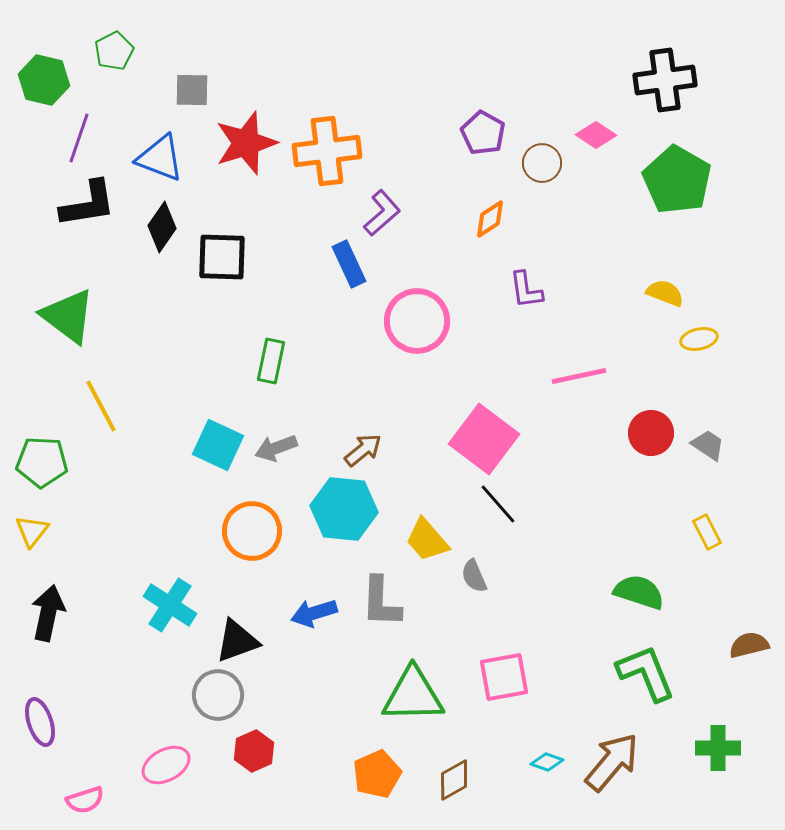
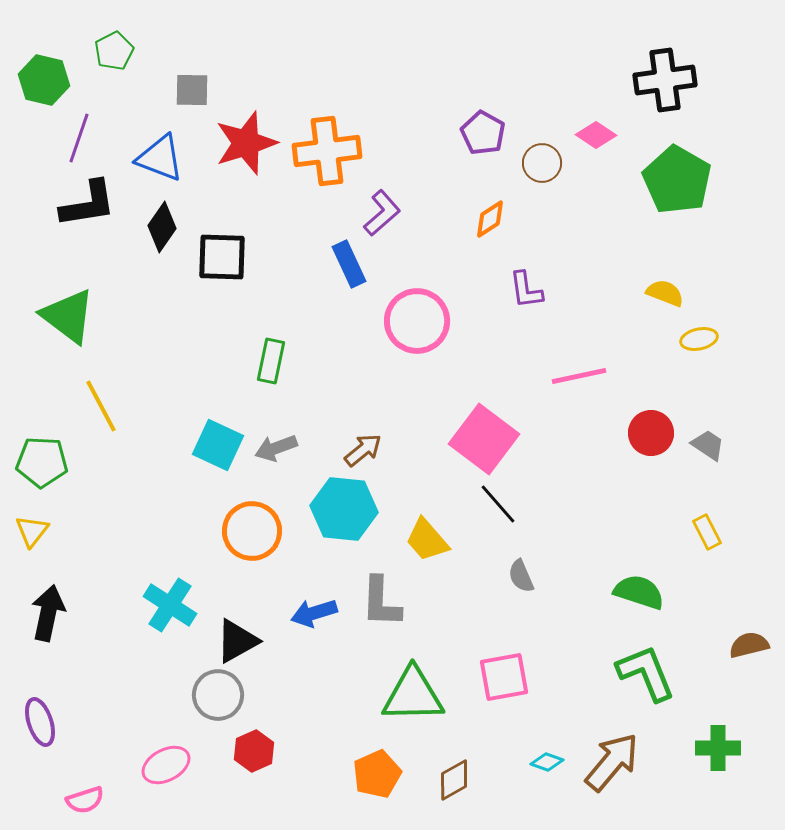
gray semicircle at (474, 576): moved 47 px right
black triangle at (237, 641): rotated 9 degrees counterclockwise
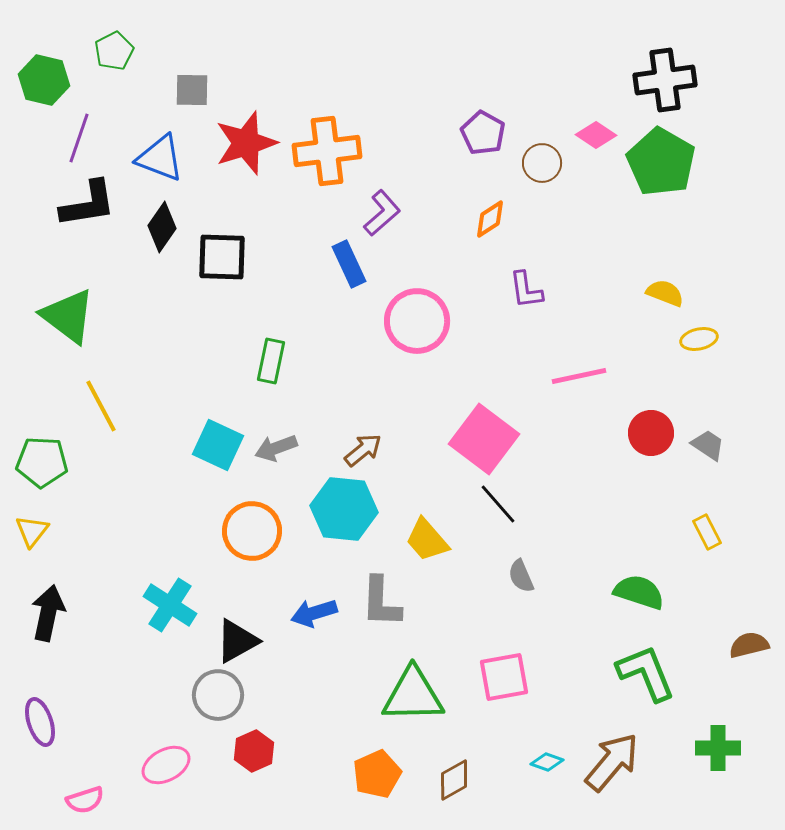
green pentagon at (677, 180): moved 16 px left, 18 px up
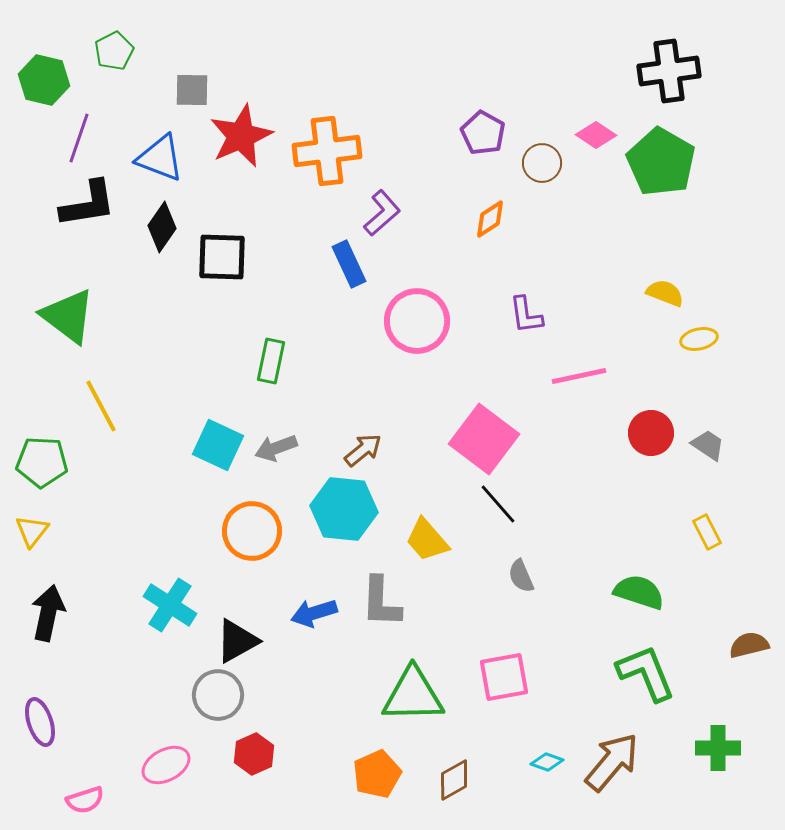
black cross at (665, 80): moved 4 px right, 9 px up
red star at (246, 143): moved 5 px left, 7 px up; rotated 6 degrees counterclockwise
purple L-shape at (526, 290): moved 25 px down
red hexagon at (254, 751): moved 3 px down
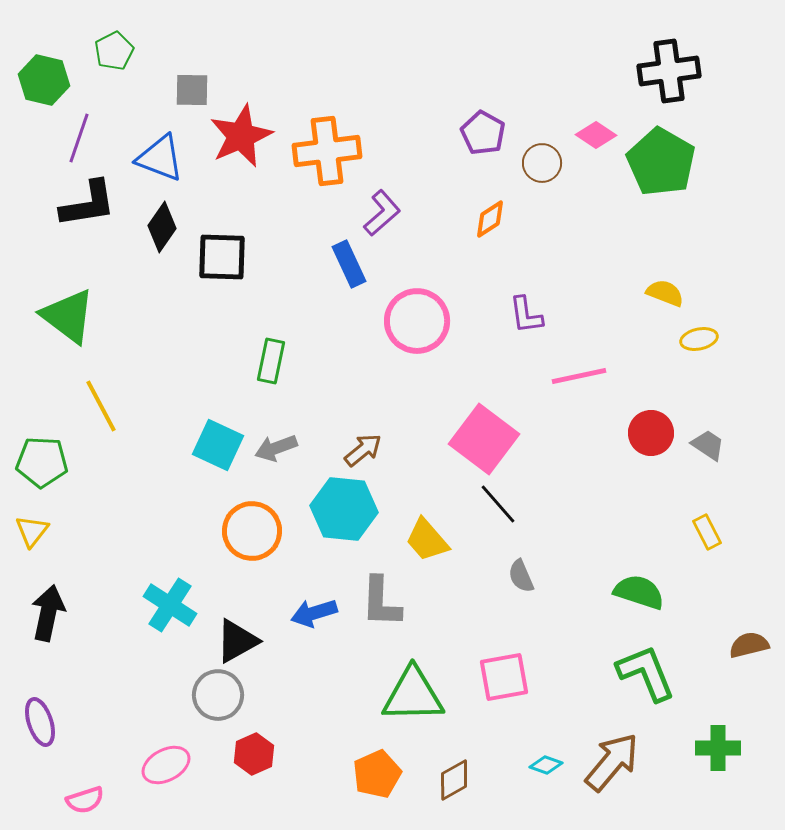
cyan diamond at (547, 762): moved 1 px left, 3 px down
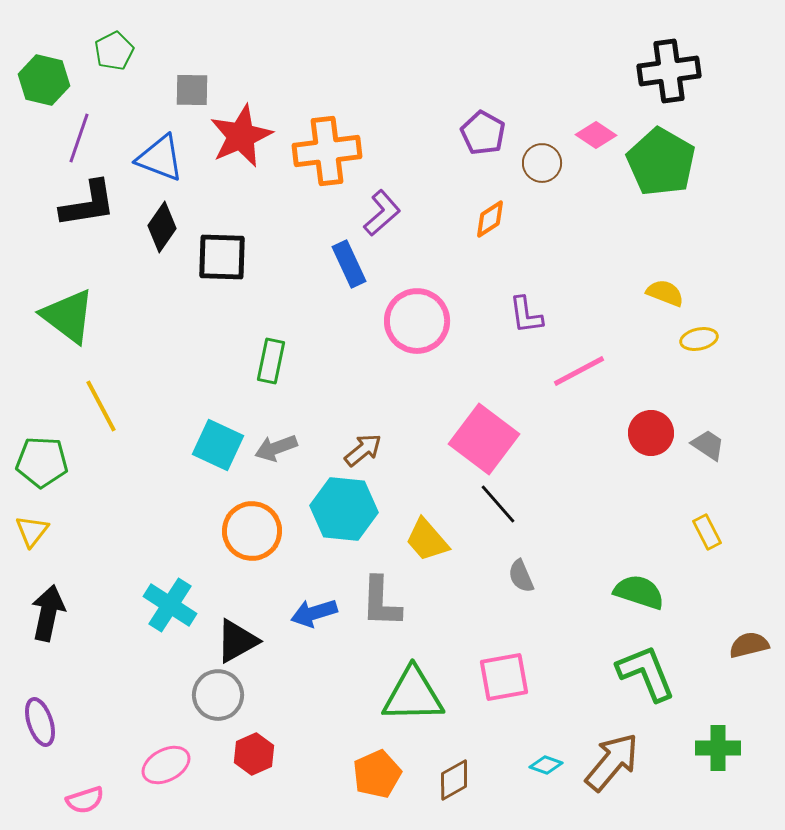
pink line at (579, 376): moved 5 px up; rotated 16 degrees counterclockwise
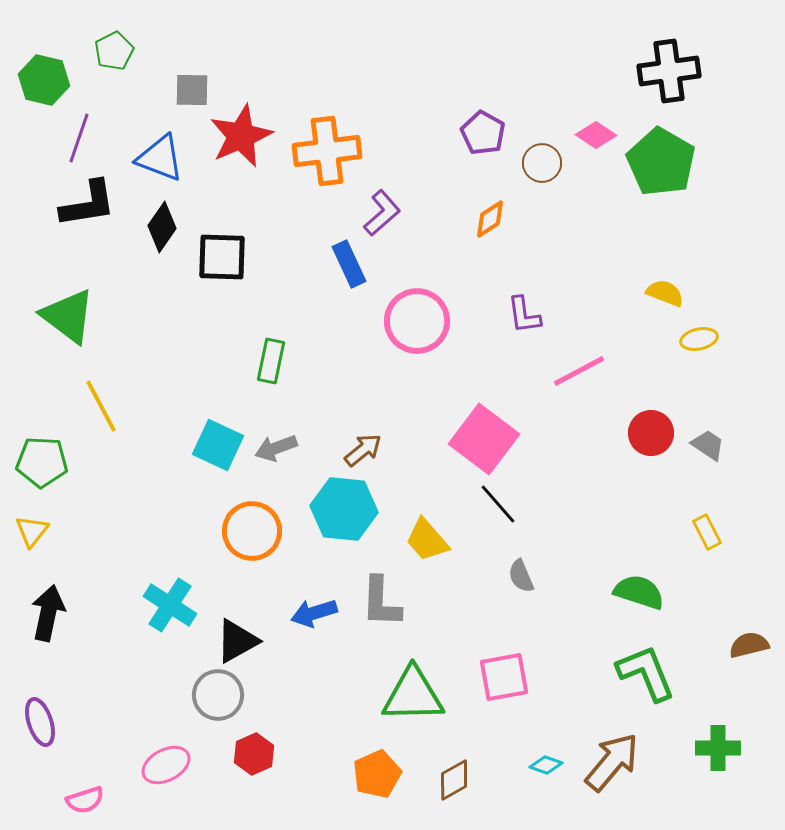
purple L-shape at (526, 315): moved 2 px left
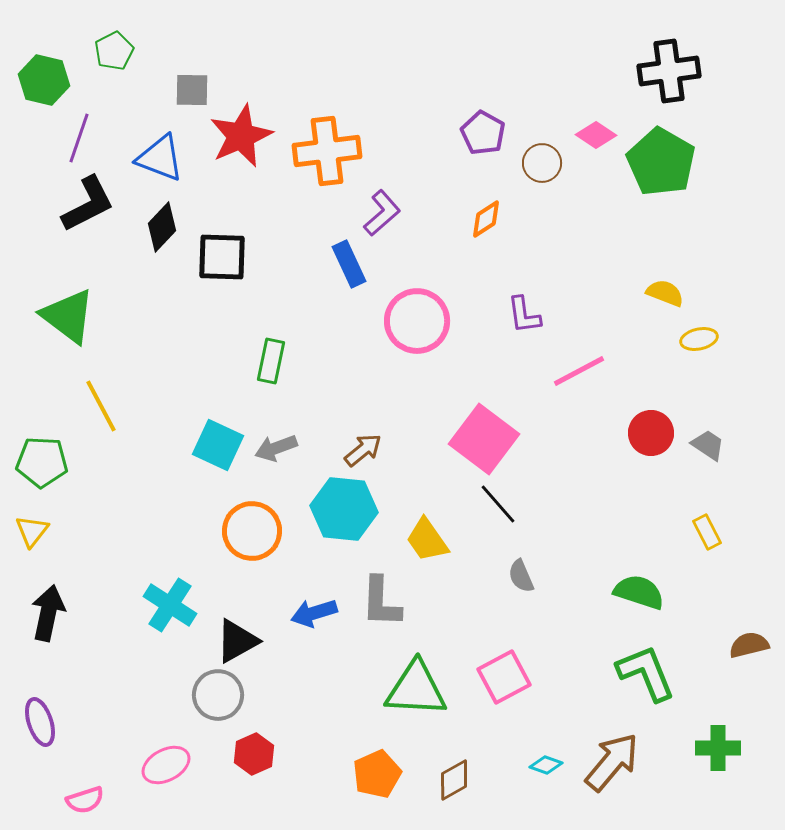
black L-shape at (88, 204): rotated 18 degrees counterclockwise
orange diamond at (490, 219): moved 4 px left
black diamond at (162, 227): rotated 9 degrees clockwise
yellow trapezoid at (427, 540): rotated 6 degrees clockwise
pink square at (504, 677): rotated 18 degrees counterclockwise
green triangle at (413, 695): moved 3 px right, 6 px up; rotated 4 degrees clockwise
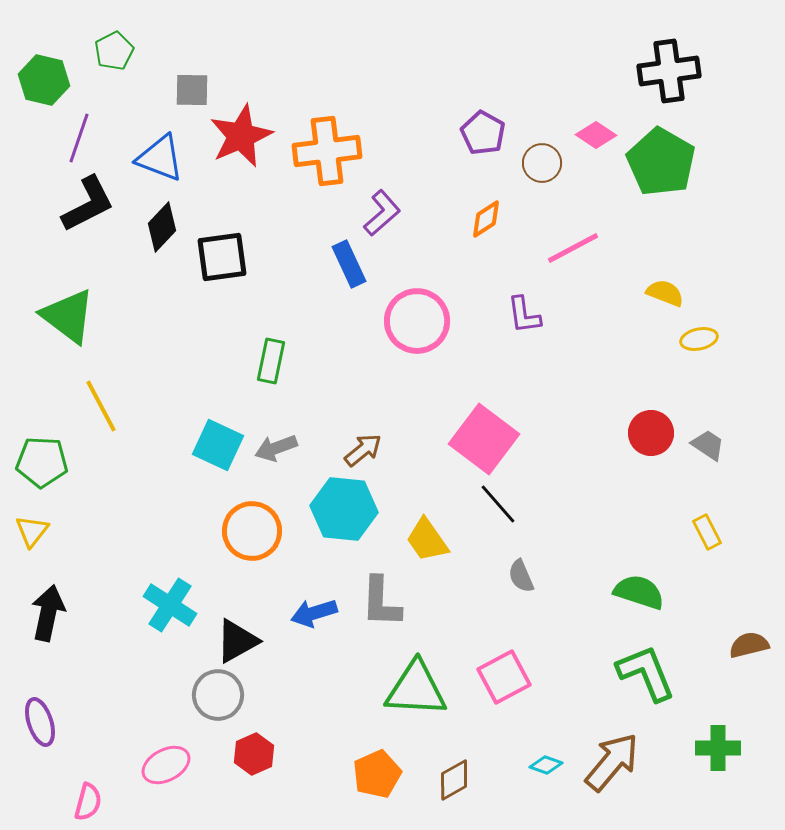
black square at (222, 257): rotated 10 degrees counterclockwise
pink line at (579, 371): moved 6 px left, 123 px up
pink semicircle at (85, 800): moved 3 px right, 2 px down; rotated 57 degrees counterclockwise
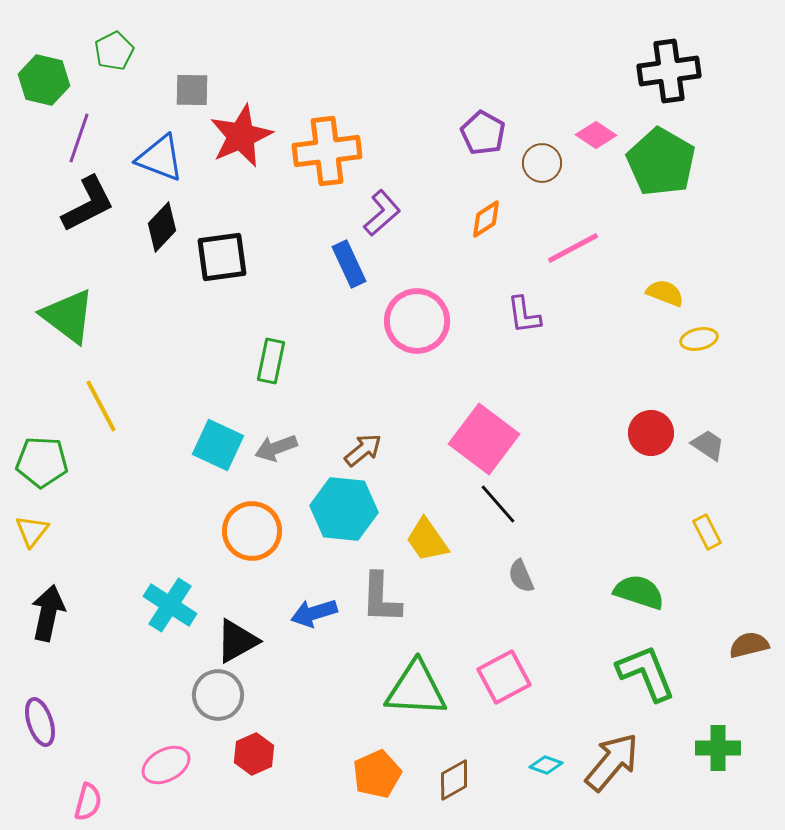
gray L-shape at (381, 602): moved 4 px up
